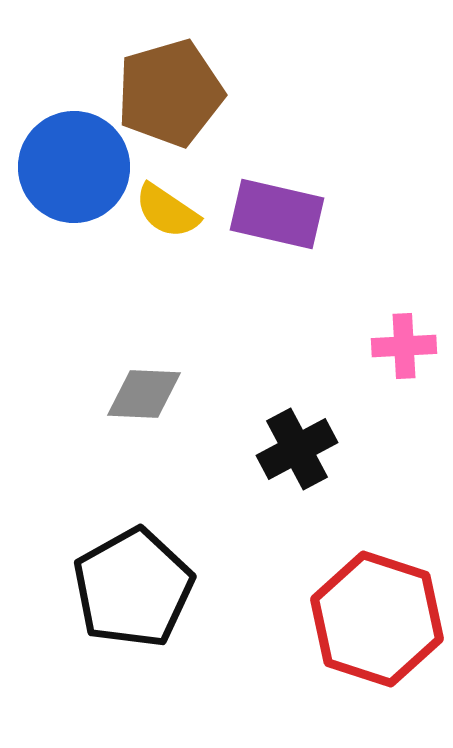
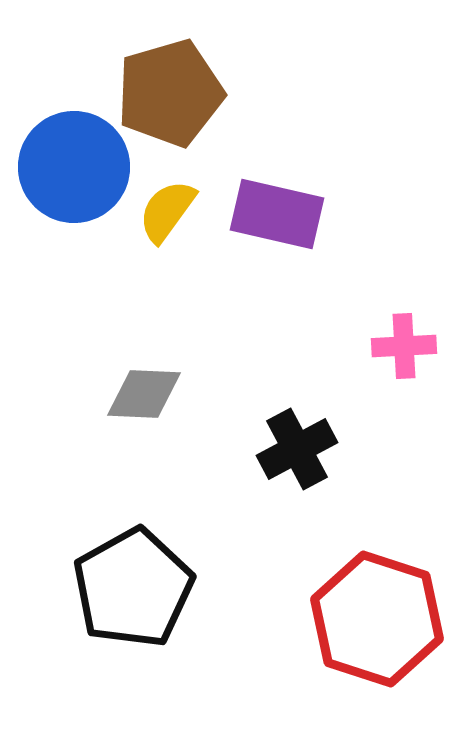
yellow semicircle: rotated 92 degrees clockwise
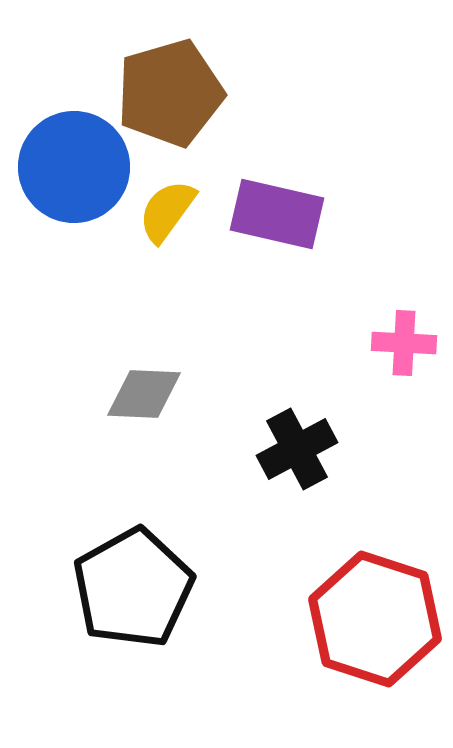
pink cross: moved 3 px up; rotated 6 degrees clockwise
red hexagon: moved 2 px left
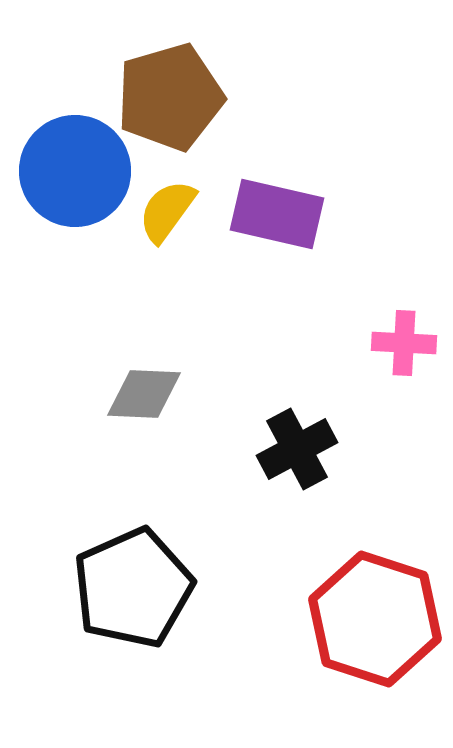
brown pentagon: moved 4 px down
blue circle: moved 1 px right, 4 px down
black pentagon: rotated 5 degrees clockwise
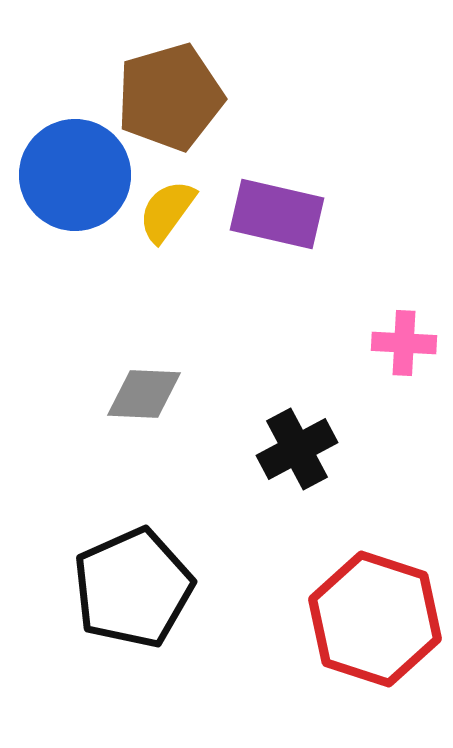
blue circle: moved 4 px down
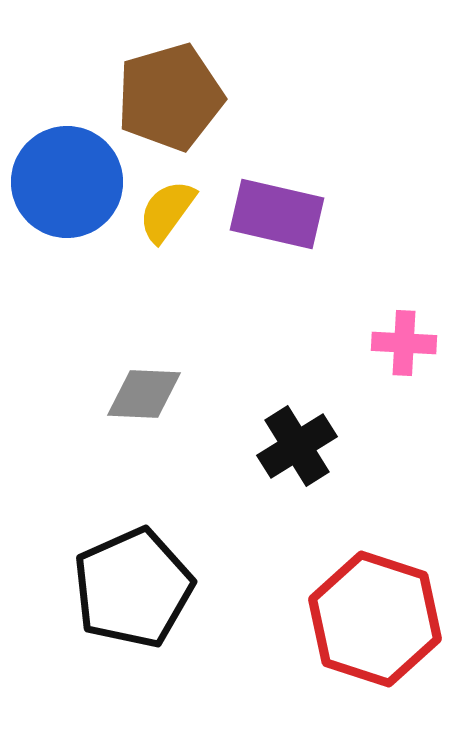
blue circle: moved 8 px left, 7 px down
black cross: moved 3 px up; rotated 4 degrees counterclockwise
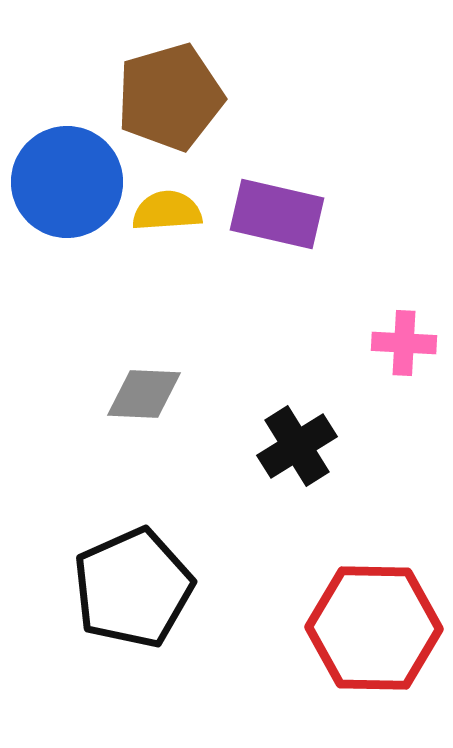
yellow semicircle: rotated 50 degrees clockwise
red hexagon: moved 1 px left, 9 px down; rotated 17 degrees counterclockwise
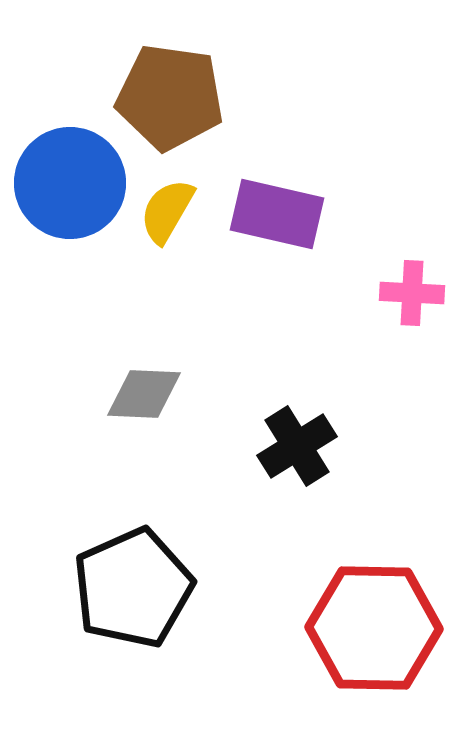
brown pentagon: rotated 24 degrees clockwise
blue circle: moved 3 px right, 1 px down
yellow semicircle: rotated 56 degrees counterclockwise
pink cross: moved 8 px right, 50 px up
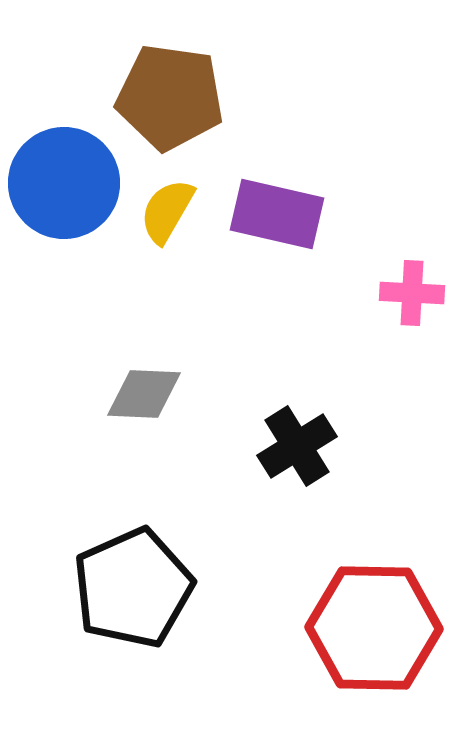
blue circle: moved 6 px left
